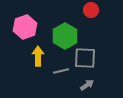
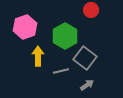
gray square: rotated 35 degrees clockwise
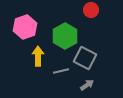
gray square: rotated 10 degrees counterclockwise
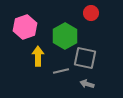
red circle: moved 3 px down
gray square: rotated 15 degrees counterclockwise
gray arrow: moved 1 px up; rotated 128 degrees counterclockwise
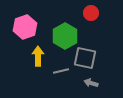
gray arrow: moved 4 px right, 1 px up
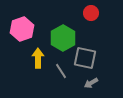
pink hexagon: moved 3 px left, 2 px down
green hexagon: moved 2 px left, 2 px down
yellow arrow: moved 2 px down
gray line: rotated 70 degrees clockwise
gray arrow: rotated 48 degrees counterclockwise
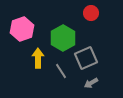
gray square: moved 1 px right; rotated 35 degrees counterclockwise
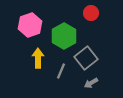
pink hexagon: moved 8 px right, 4 px up
green hexagon: moved 1 px right, 2 px up
gray square: rotated 15 degrees counterclockwise
gray line: rotated 56 degrees clockwise
